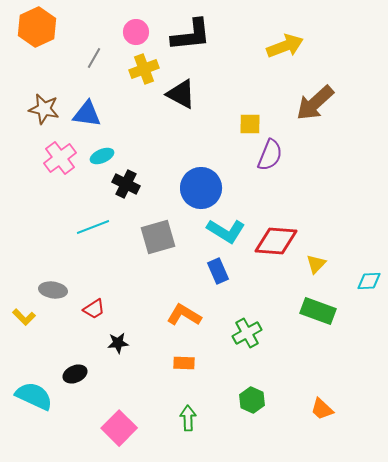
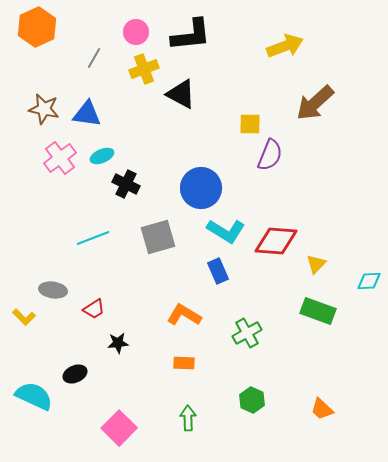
cyan line: moved 11 px down
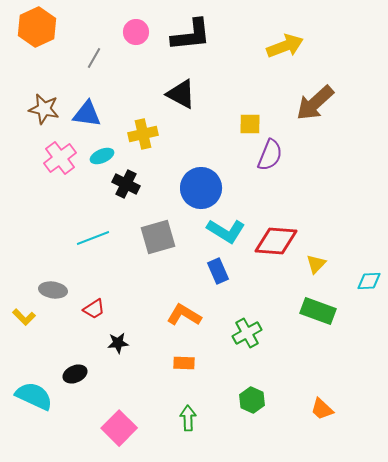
yellow cross: moved 1 px left, 65 px down; rotated 8 degrees clockwise
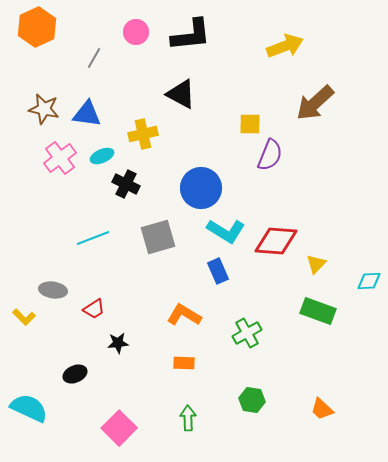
cyan semicircle: moved 5 px left, 12 px down
green hexagon: rotated 15 degrees counterclockwise
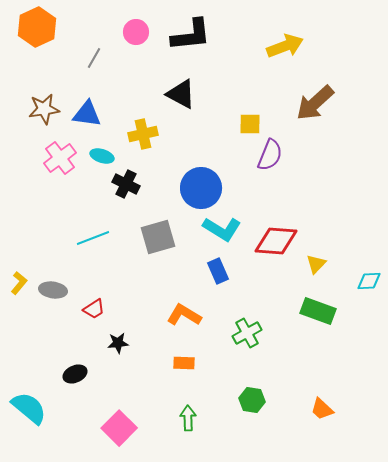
brown star: rotated 20 degrees counterclockwise
cyan ellipse: rotated 40 degrees clockwise
cyan L-shape: moved 4 px left, 2 px up
yellow L-shape: moved 5 px left, 34 px up; rotated 95 degrees counterclockwise
cyan semicircle: rotated 15 degrees clockwise
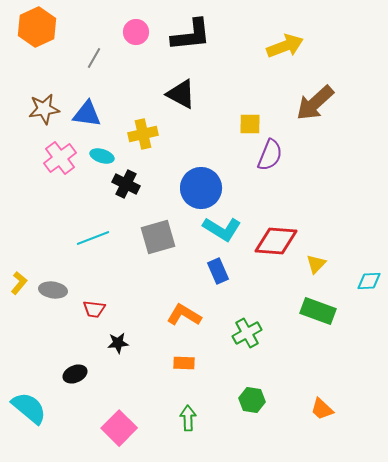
red trapezoid: rotated 40 degrees clockwise
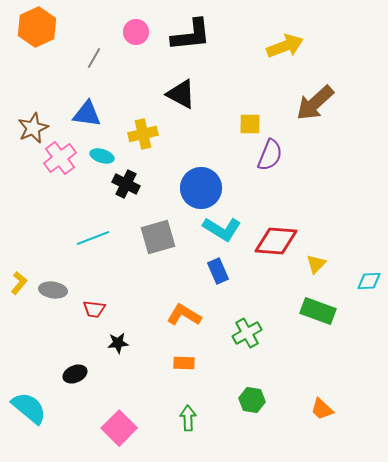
brown star: moved 11 px left, 19 px down; rotated 16 degrees counterclockwise
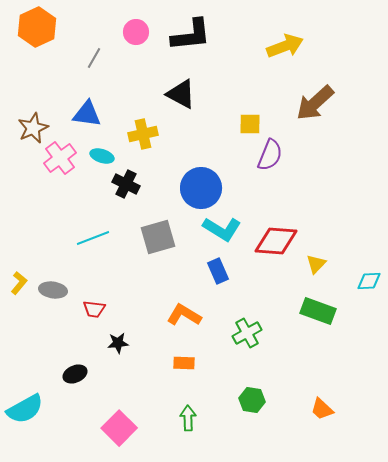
cyan semicircle: moved 4 px left, 1 px down; rotated 111 degrees clockwise
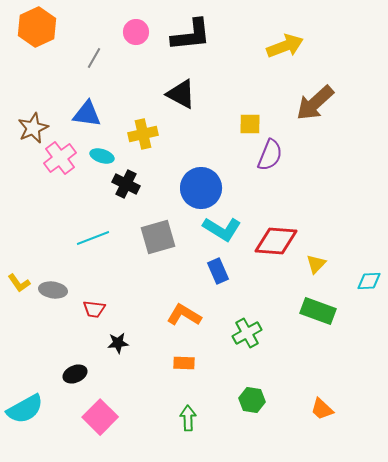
yellow L-shape: rotated 105 degrees clockwise
pink square: moved 19 px left, 11 px up
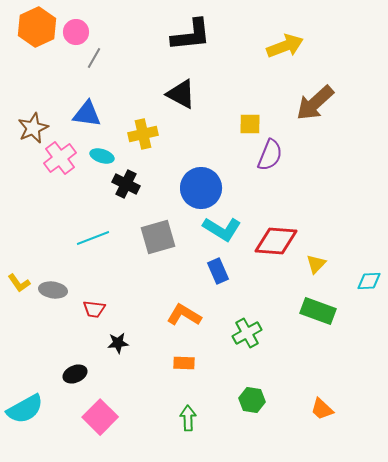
pink circle: moved 60 px left
